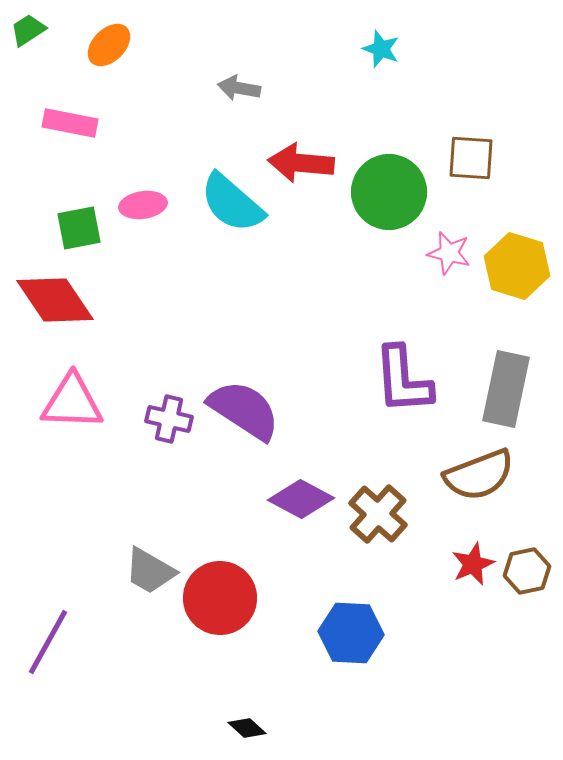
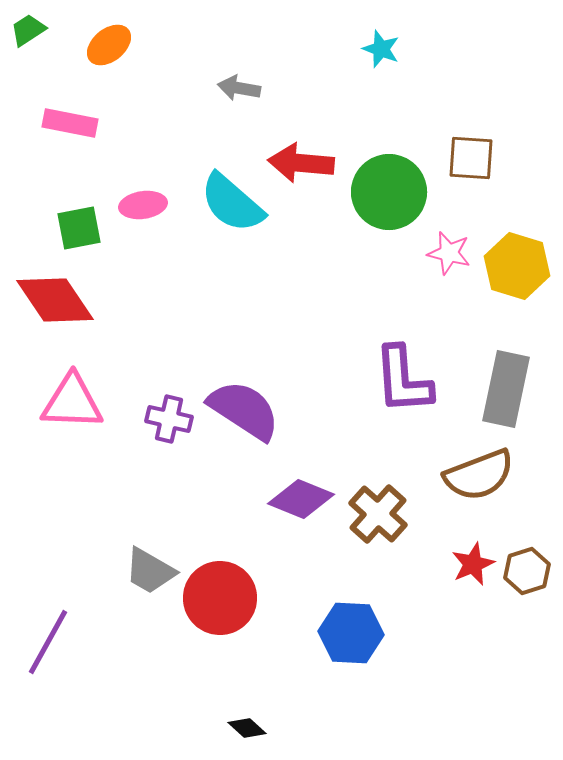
orange ellipse: rotated 6 degrees clockwise
purple diamond: rotated 6 degrees counterclockwise
brown hexagon: rotated 6 degrees counterclockwise
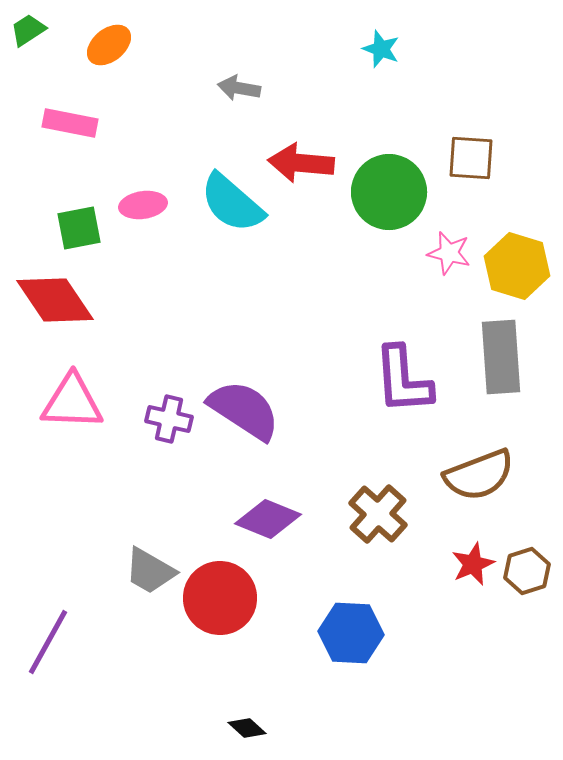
gray rectangle: moved 5 px left, 32 px up; rotated 16 degrees counterclockwise
purple diamond: moved 33 px left, 20 px down
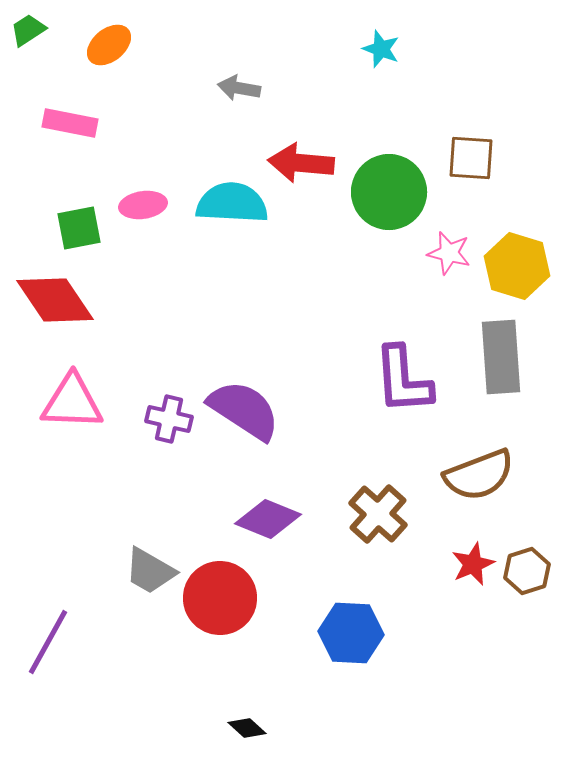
cyan semicircle: rotated 142 degrees clockwise
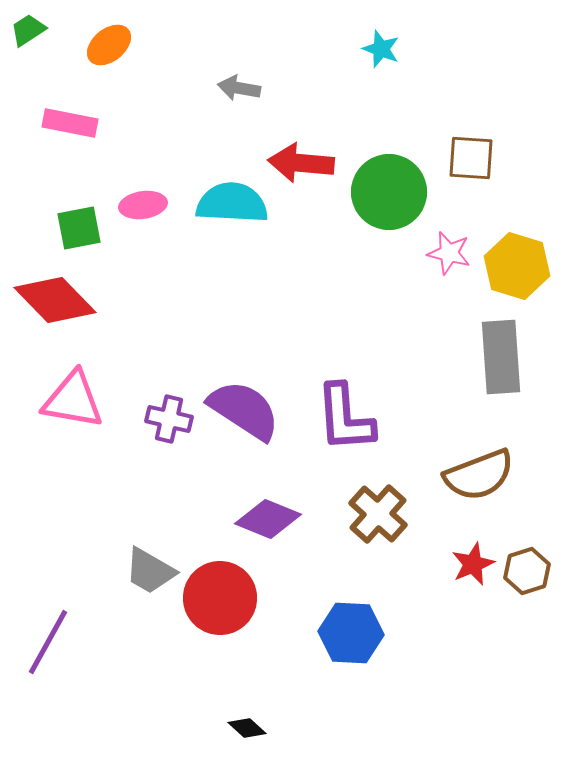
red diamond: rotated 10 degrees counterclockwise
purple L-shape: moved 58 px left, 38 px down
pink triangle: moved 1 px right, 2 px up; rotated 8 degrees clockwise
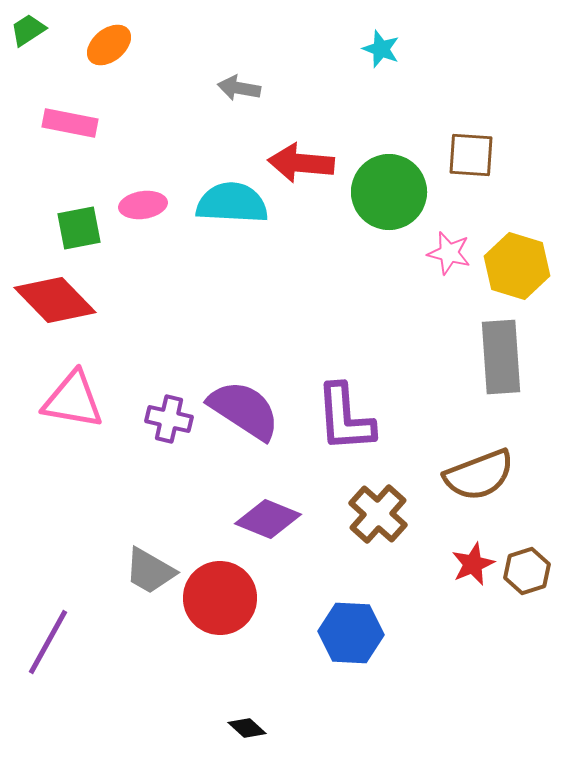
brown square: moved 3 px up
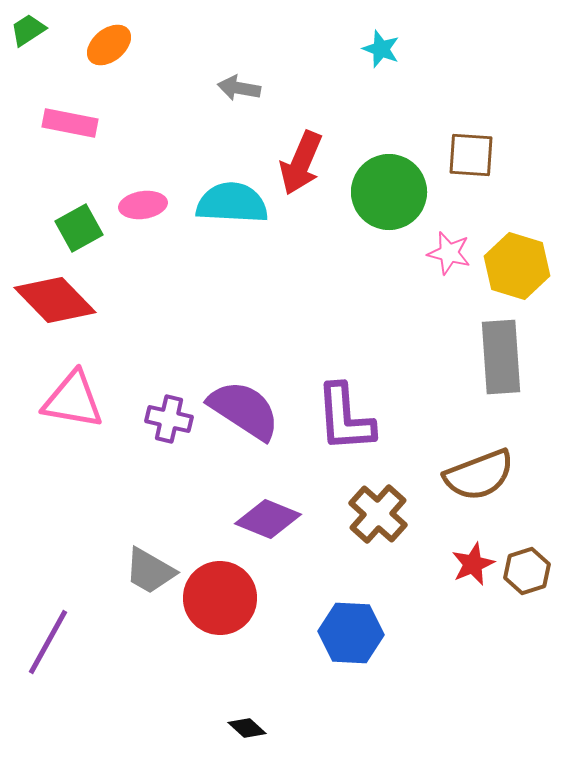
red arrow: rotated 72 degrees counterclockwise
green square: rotated 18 degrees counterclockwise
